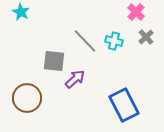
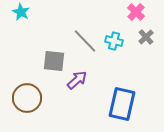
purple arrow: moved 2 px right, 1 px down
blue rectangle: moved 2 px left, 1 px up; rotated 40 degrees clockwise
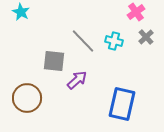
pink cross: rotated 12 degrees clockwise
gray line: moved 2 px left
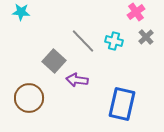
cyan star: rotated 24 degrees counterclockwise
gray square: rotated 35 degrees clockwise
purple arrow: rotated 130 degrees counterclockwise
brown circle: moved 2 px right
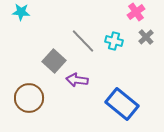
blue rectangle: rotated 64 degrees counterclockwise
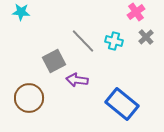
gray square: rotated 20 degrees clockwise
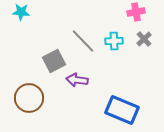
pink cross: rotated 24 degrees clockwise
gray cross: moved 2 px left, 2 px down
cyan cross: rotated 18 degrees counterclockwise
blue rectangle: moved 6 px down; rotated 16 degrees counterclockwise
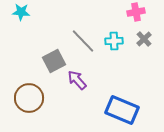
purple arrow: rotated 40 degrees clockwise
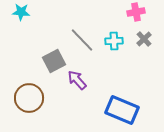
gray line: moved 1 px left, 1 px up
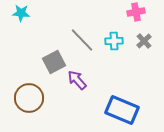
cyan star: moved 1 px down
gray cross: moved 2 px down
gray square: moved 1 px down
